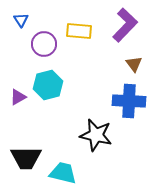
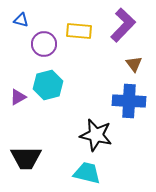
blue triangle: rotated 42 degrees counterclockwise
purple L-shape: moved 2 px left
cyan trapezoid: moved 24 px right
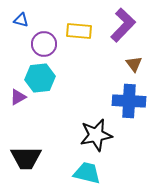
cyan hexagon: moved 8 px left, 7 px up; rotated 8 degrees clockwise
black star: rotated 24 degrees counterclockwise
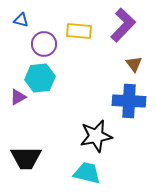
black star: moved 1 px down
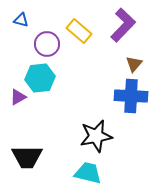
yellow rectangle: rotated 35 degrees clockwise
purple circle: moved 3 px right
brown triangle: rotated 18 degrees clockwise
blue cross: moved 2 px right, 5 px up
black trapezoid: moved 1 px right, 1 px up
cyan trapezoid: moved 1 px right
